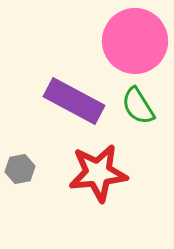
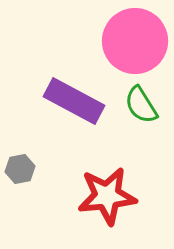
green semicircle: moved 3 px right, 1 px up
red star: moved 9 px right, 23 px down
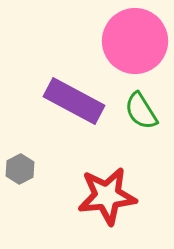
green semicircle: moved 6 px down
gray hexagon: rotated 16 degrees counterclockwise
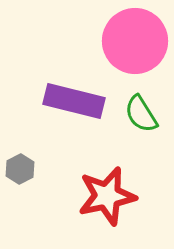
purple rectangle: rotated 14 degrees counterclockwise
green semicircle: moved 3 px down
red star: rotated 6 degrees counterclockwise
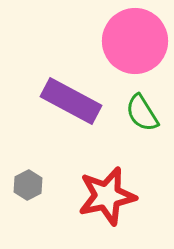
purple rectangle: moved 3 px left; rotated 14 degrees clockwise
green semicircle: moved 1 px right, 1 px up
gray hexagon: moved 8 px right, 16 px down
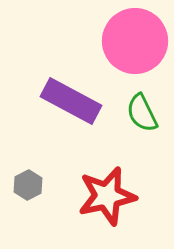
green semicircle: rotated 6 degrees clockwise
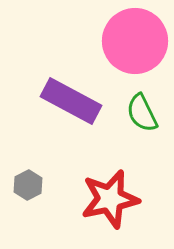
red star: moved 3 px right, 3 px down
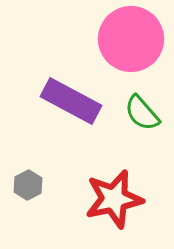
pink circle: moved 4 px left, 2 px up
green semicircle: rotated 15 degrees counterclockwise
red star: moved 4 px right
